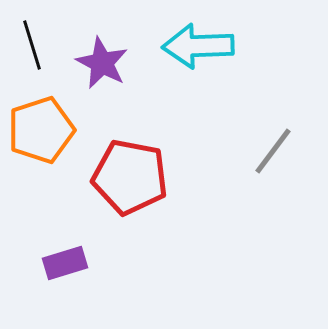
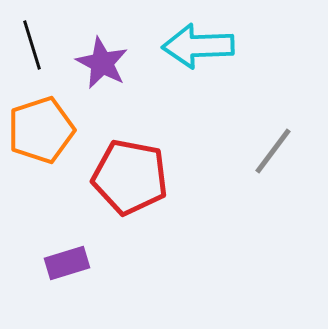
purple rectangle: moved 2 px right
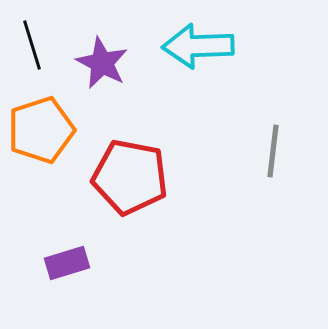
gray line: rotated 30 degrees counterclockwise
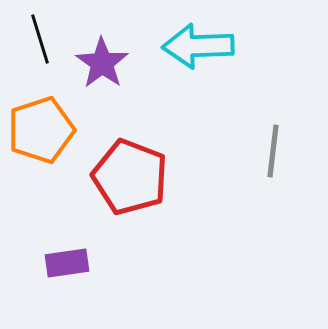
black line: moved 8 px right, 6 px up
purple star: rotated 8 degrees clockwise
red pentagon: rotated 10 degrees clockwise
purple rectangle: rotated 9 degrees clockwise
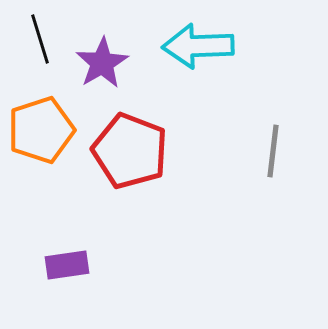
purple star: rotated 6 degrees clockwise
red pentagon: moved 26 px up
purple rectangle: moved 2 px down
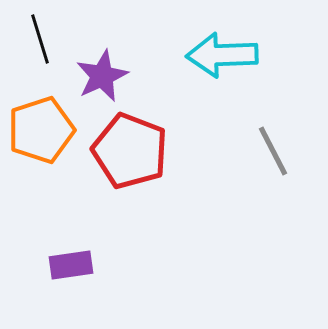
cyan arrow: moved 24 px right, 9 px down
purple star: moved 13 px down; rotated 6 degrees clockwise
gray line: rotated 34 degrees counterclockwise
purple rectangle: moved 4 px right
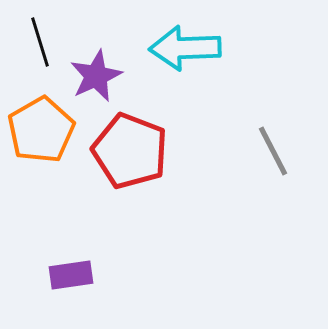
black line: moved 3 px down
cyan arrow: moved 37 px left, 7 px up
purple star: moved 6 px left
orange pentagon: rotated 12 degrees counterclockwise
purple rectangle: moved 10 px down
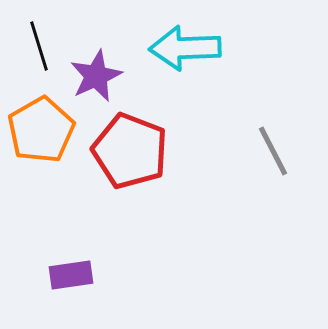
black line: moved 1 px left, 4 px down
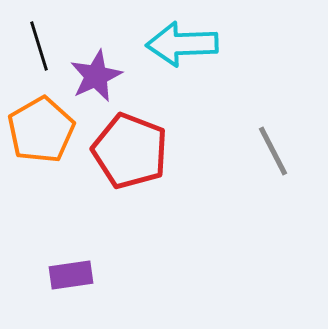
cyan arrow: moved 3 px left, 4 px up
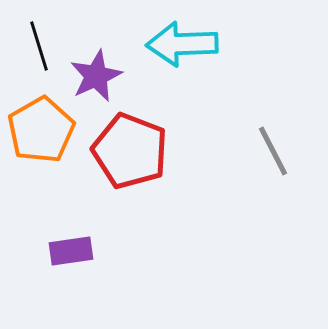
purple rectangle: moved 24 px up
